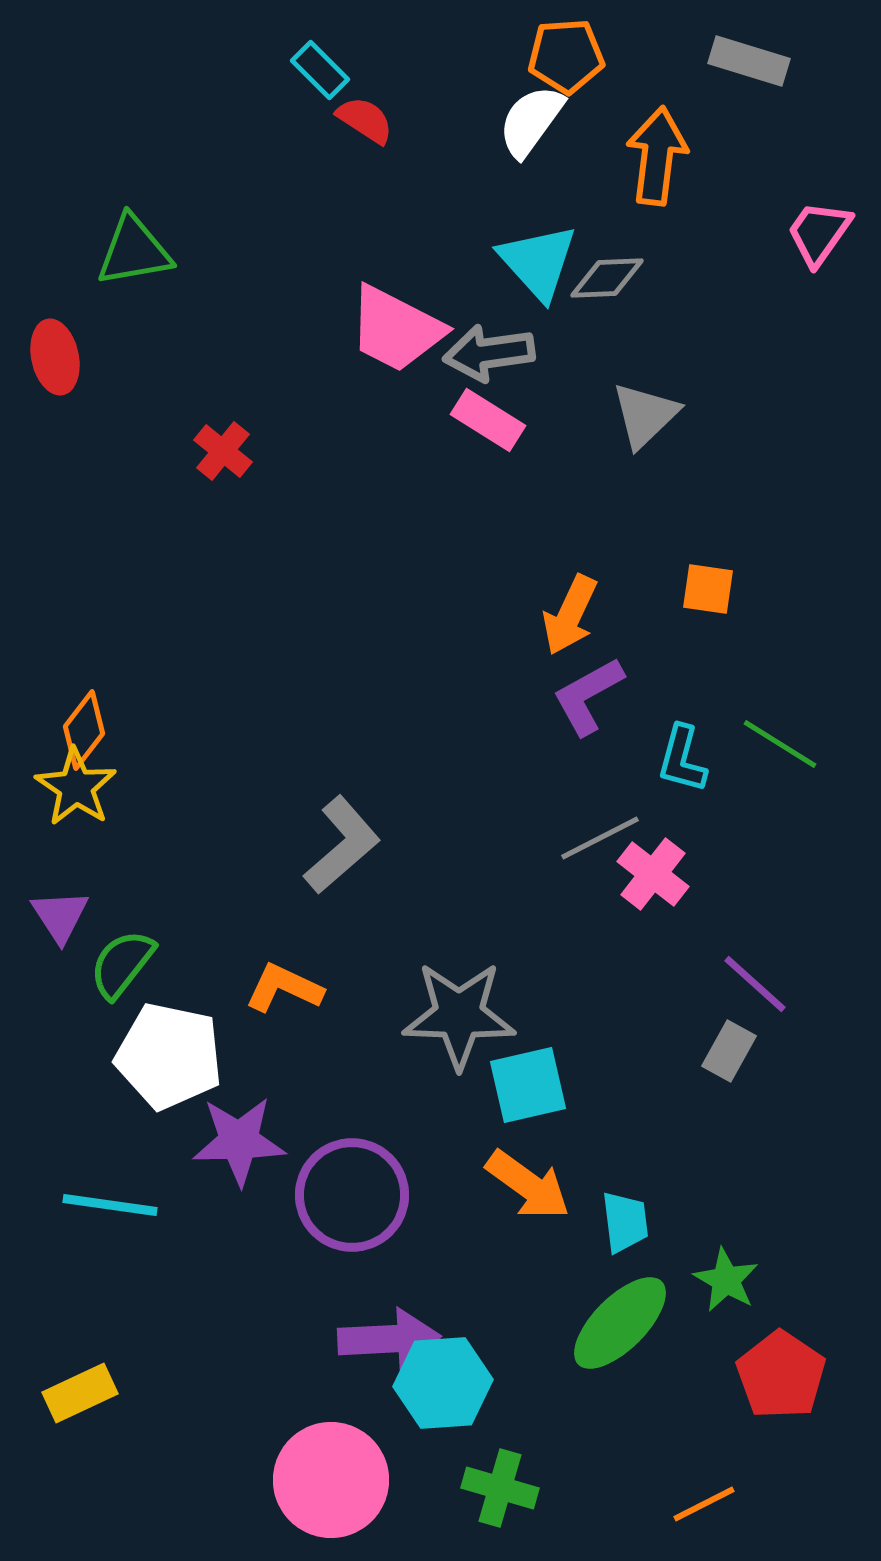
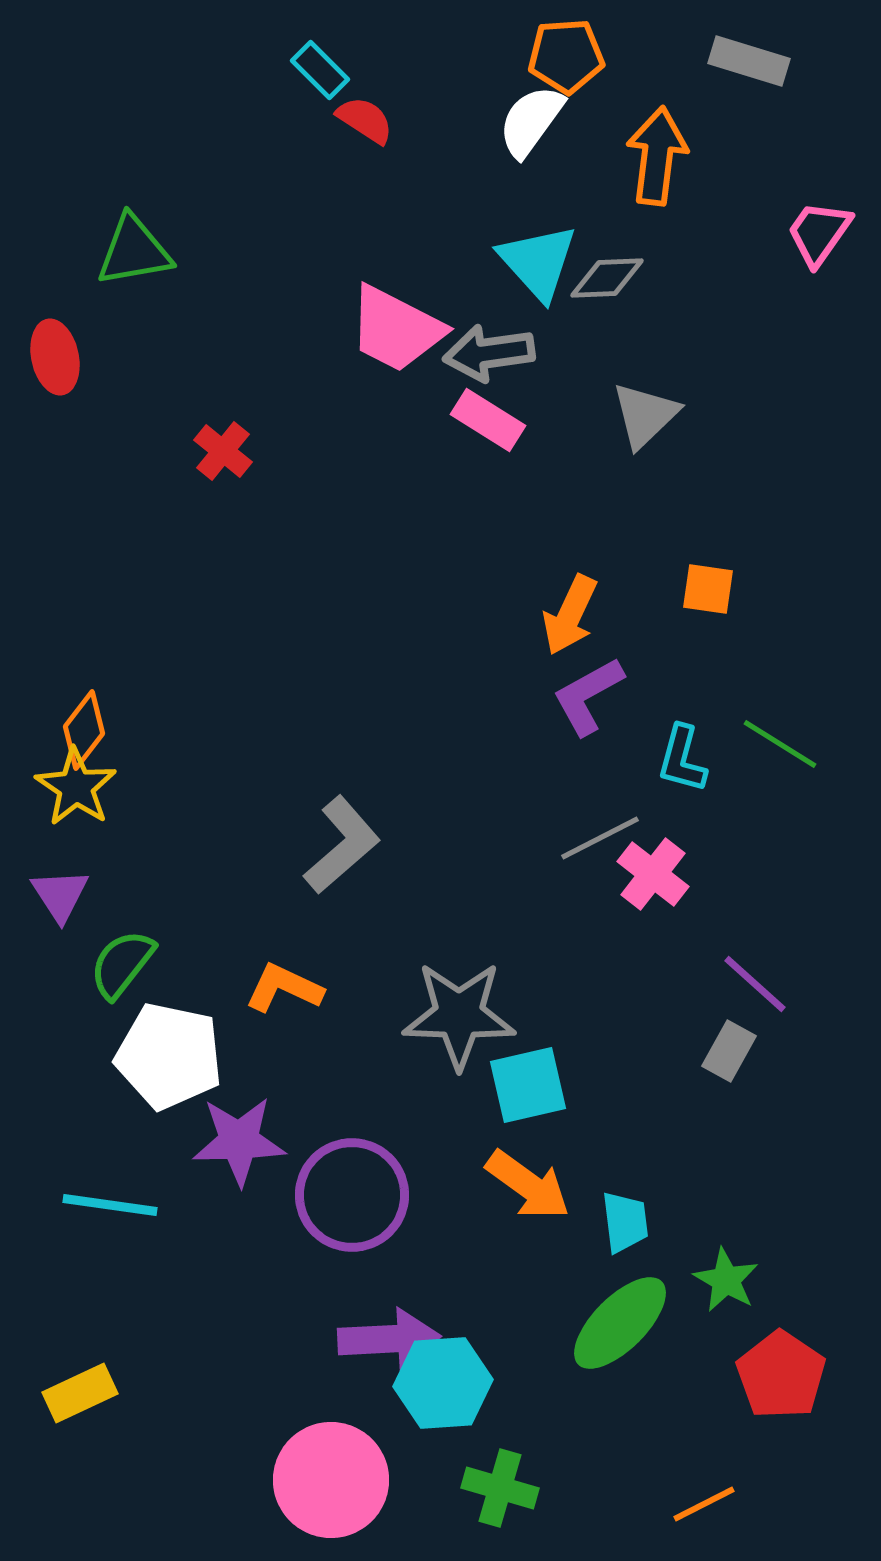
purple triangle at (60, 916): moved 21 px up
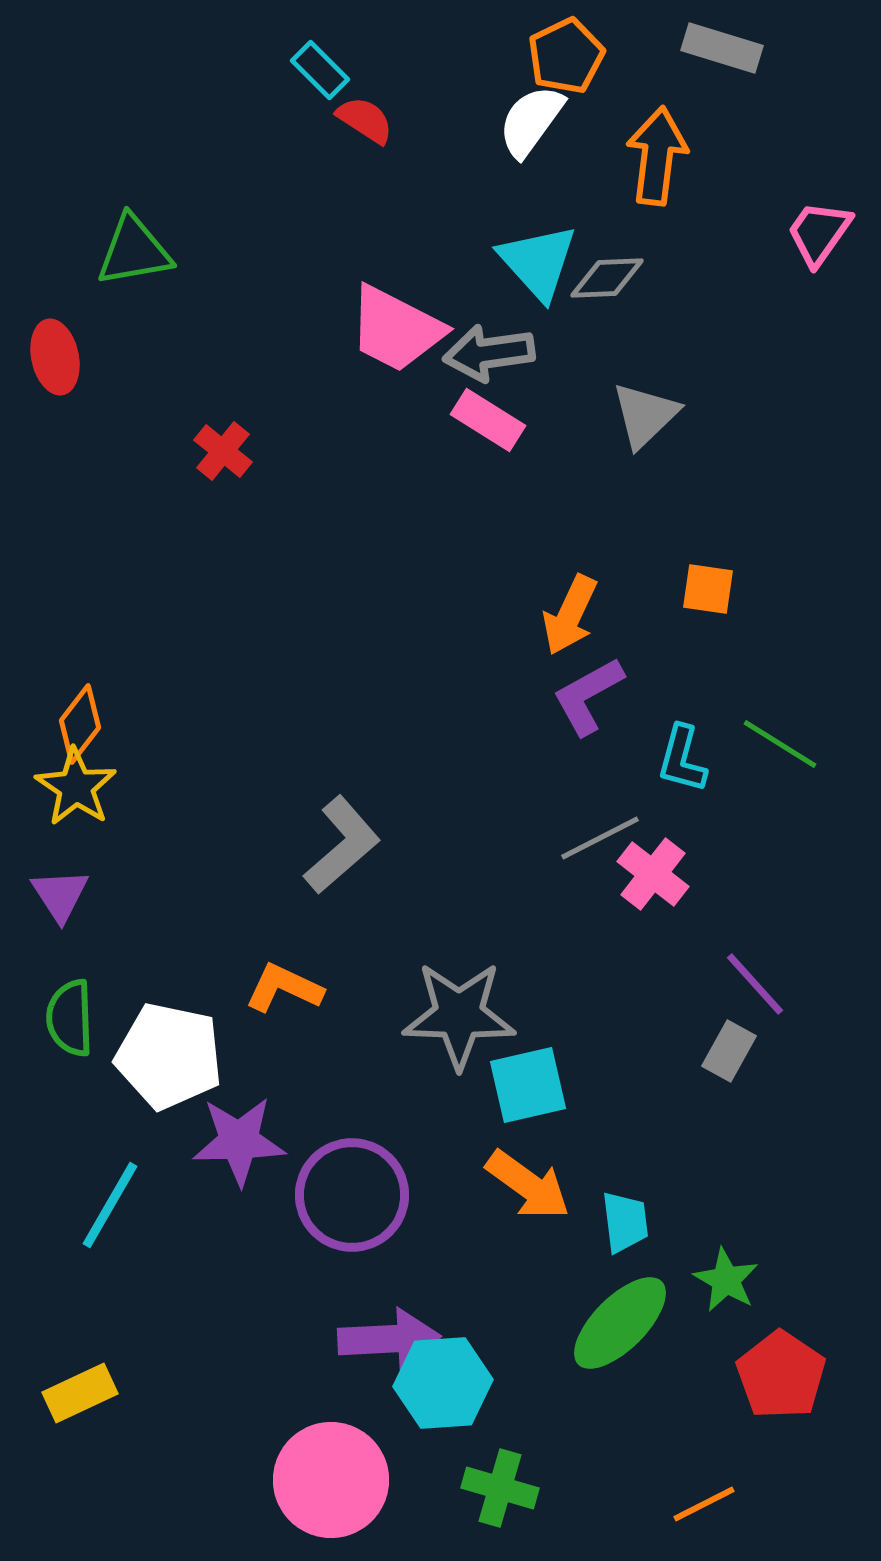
orange pentagon at (566, 56): rotated 22 degrees counterclockwise
gray rectangle at (749, 61): moved 27 px left, 13 px up
orange diamond at (84, 730): moved 4 px left, 6 px up
green semicircle at (122, 964): moved 52 px left, 54 px down; rotated 40 degrees counterclockwise
purple line at (755, 984): rotated 6 degrees clockwise
cyan line at (110, 1205): rotated 68 degrees counterclockwise
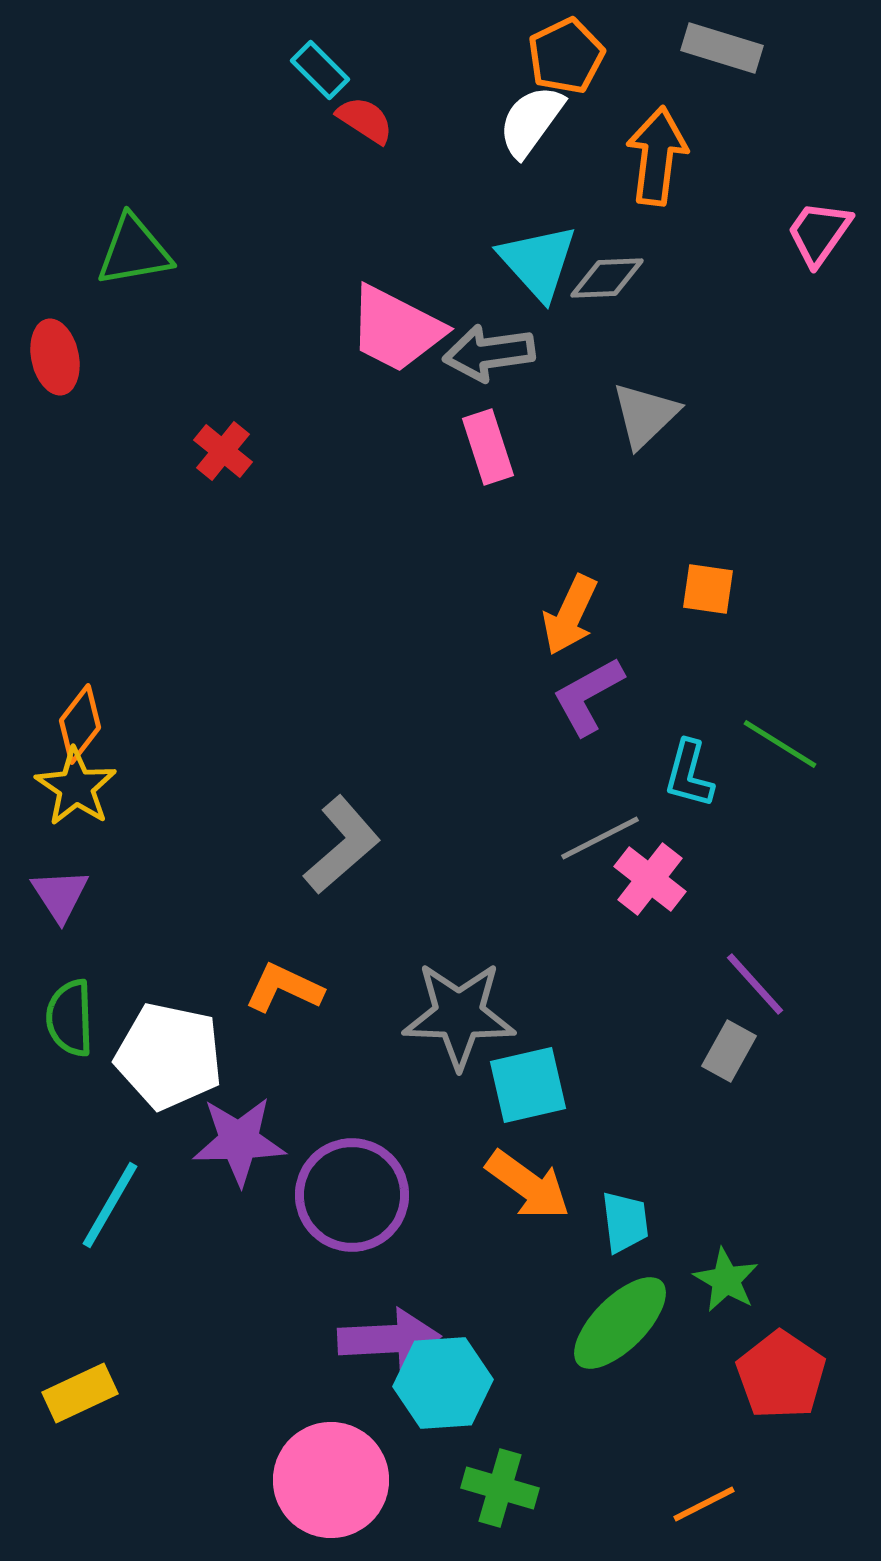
pink rectangle at (488, 420): moved 27 px down; rotated 40 degrees clockwise
cyan L-shape at (682, 759): moved 7 px right, 15 px down
pink cross at (653, 874): moved 3 px left, 5 px down
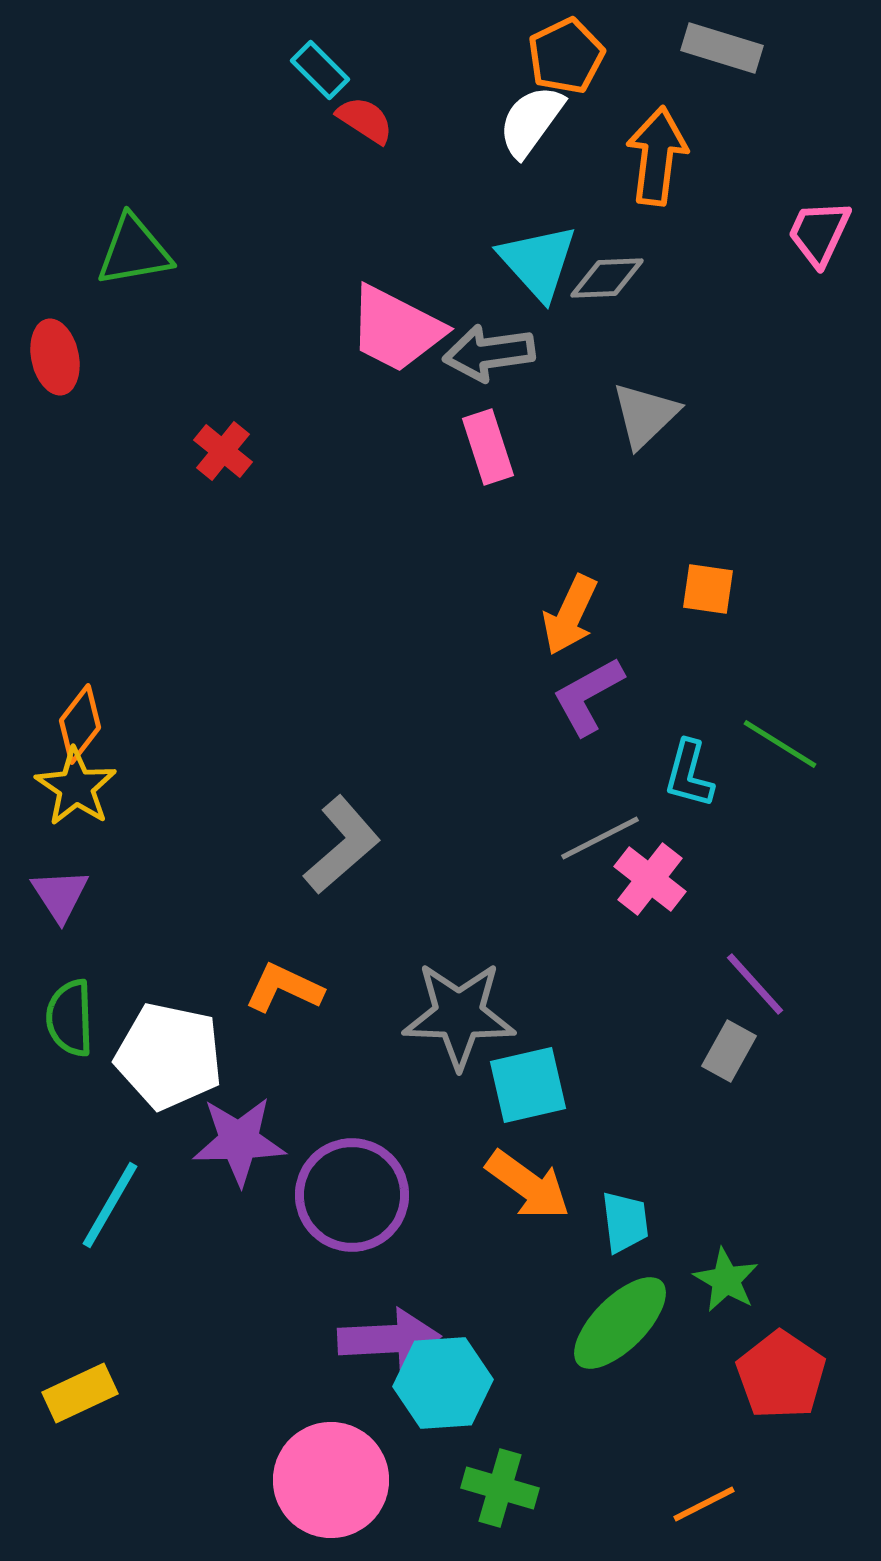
pink trapezoid at (819, 233): rotated 10 degrees counterclockwise
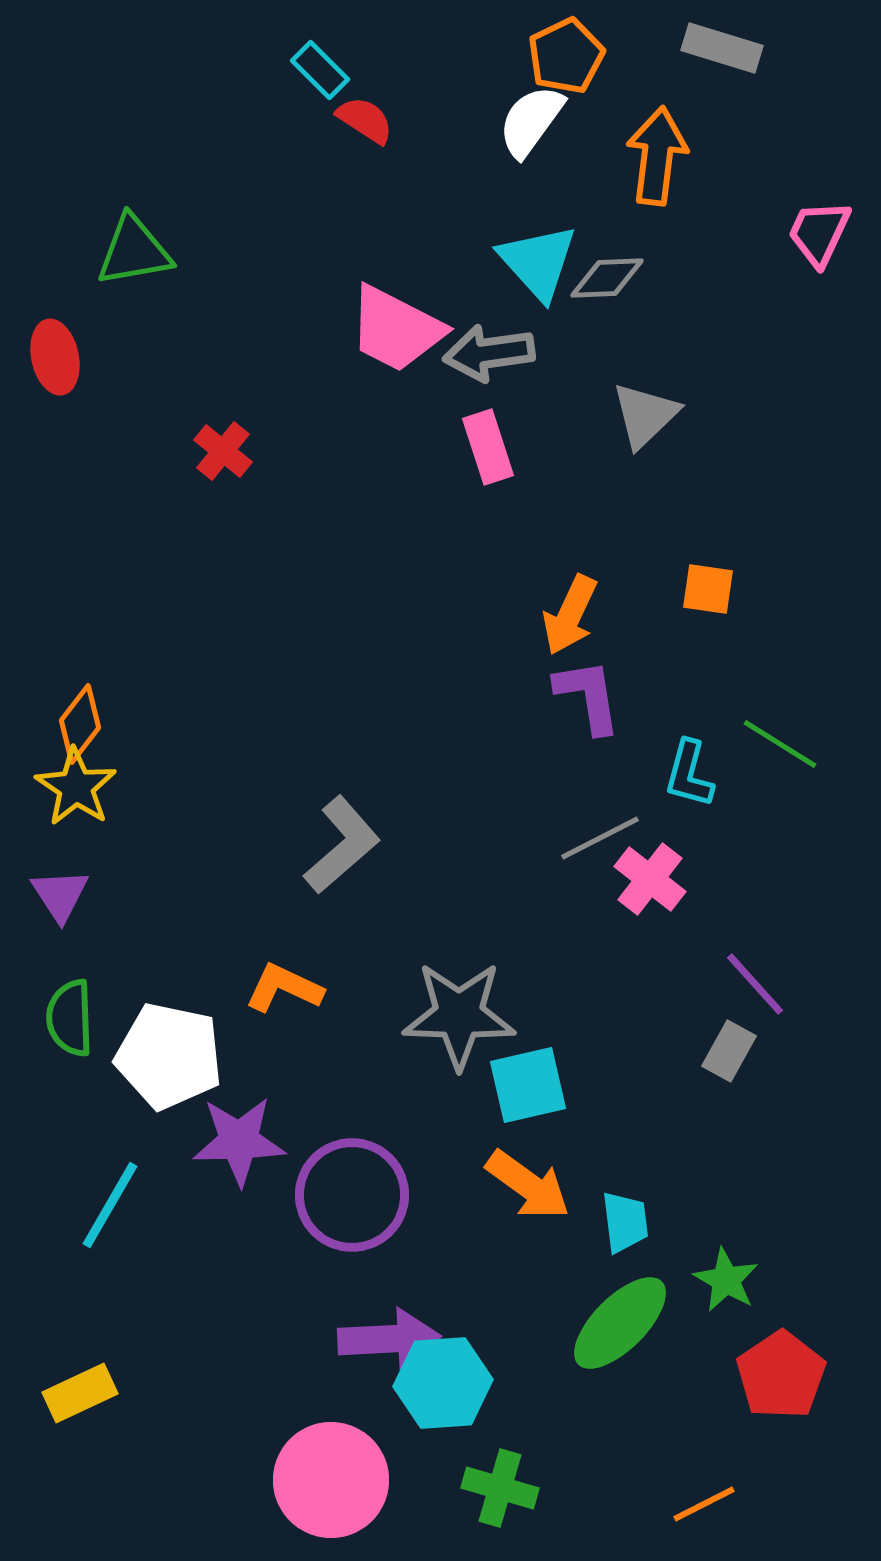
purple L-shape at (588, 696): rotated 110 degrees clockwise
red pentagon at (781, 1375): rotated 4 degrees clockwise
